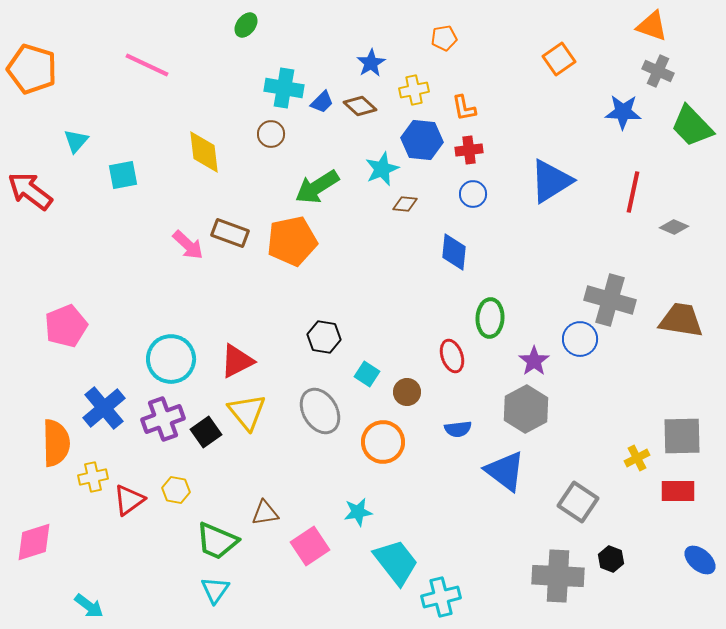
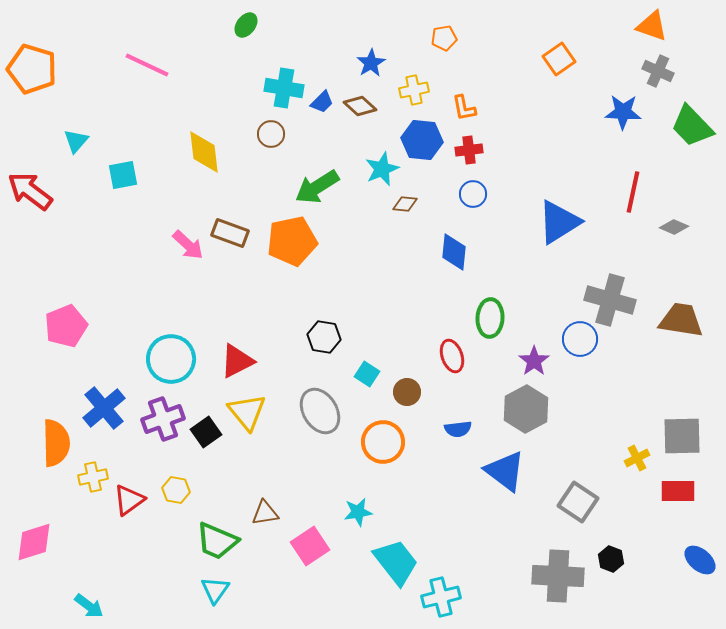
blue triangle at (551, 181): moved 8 px right, 41 px down
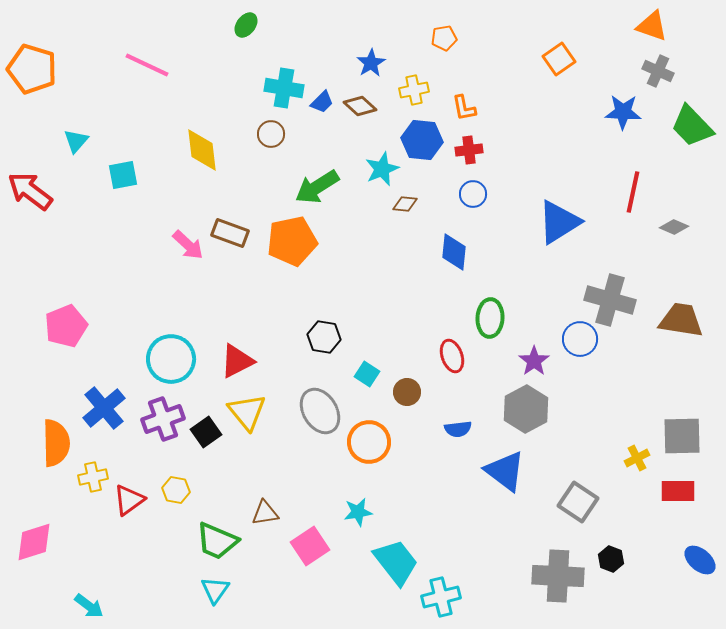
yellow diamond at (204, 152): moved 2 px left, 2 px up
orange circle at (383, 442): moved 14 px left
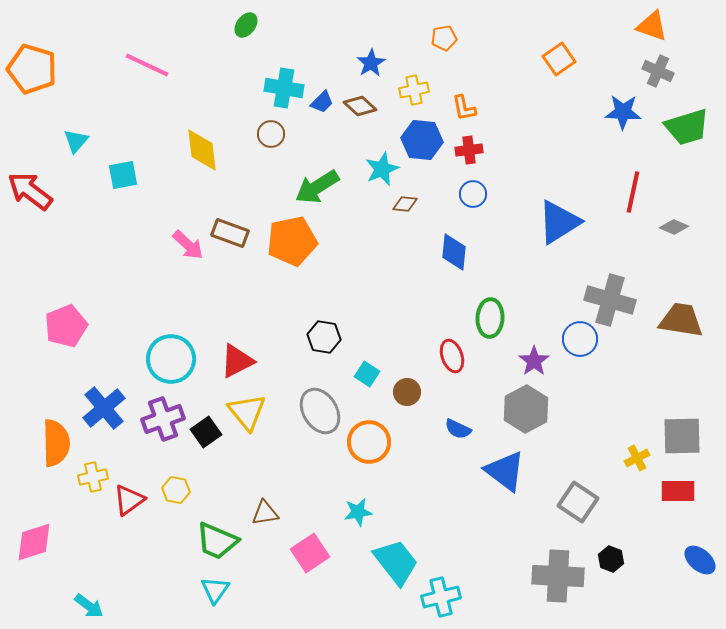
green trapezoid at (692, 126): moved 5 px left, 1 px down; rotated 63 degrees counterclockwise
blue semicircle at (458, 429): rotated 32 degrees clockwise
pink square at (310, 546): moved 7 px down
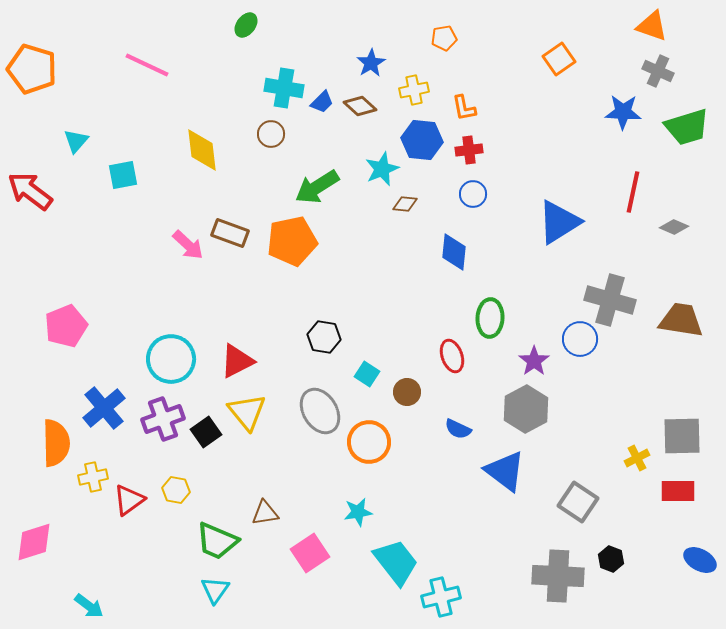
blue ellipse at (700, 560): rotated 12 degrees counterclockwise
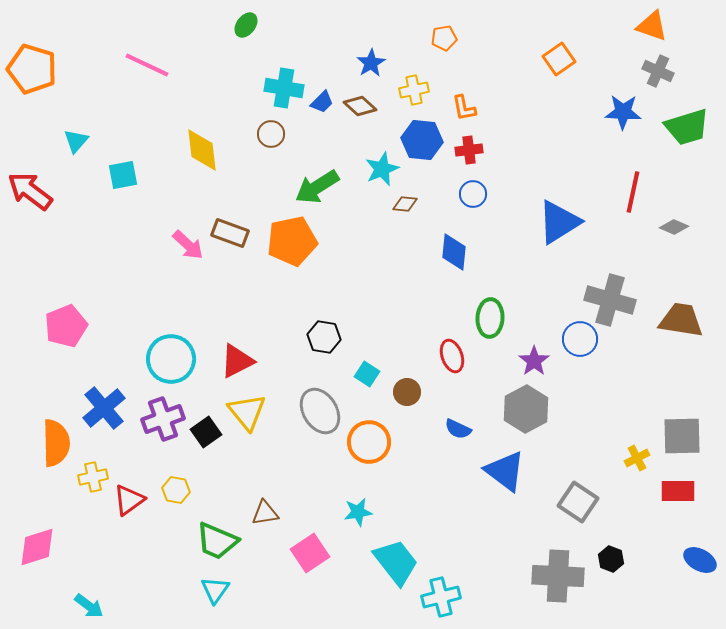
pink diamond at (34, 542): moved 3 px right, 5 px down
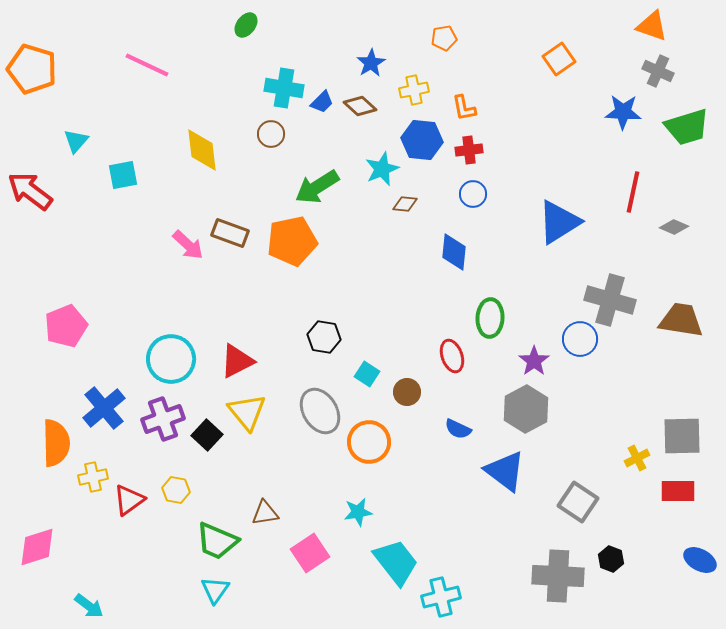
black square at (206, 432): moved 1 px right, 3 px down; rotated 12 degrees counterclockwise
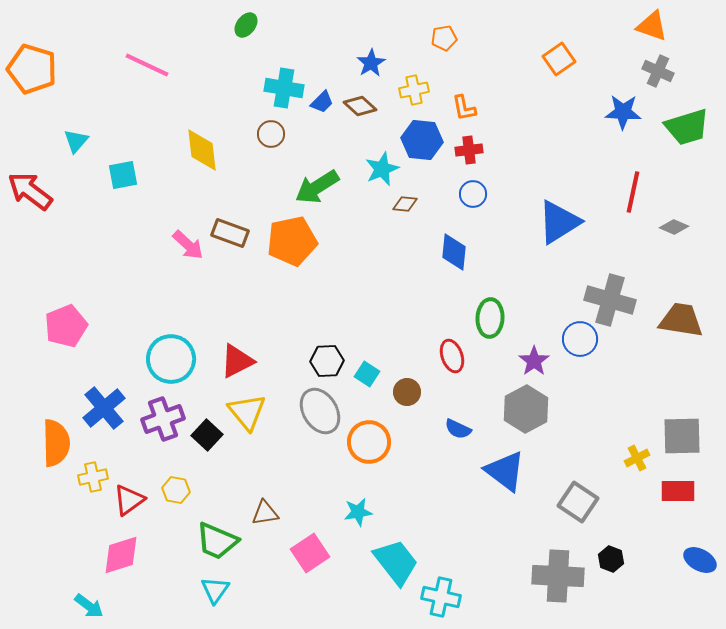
black hexagon at (324, 337): moved 3 px right, 24 px down; rotated 12 degrees counterclockwise
pink diamond at (37, 547): moved 84 px right, 8 px down
cyan cross at (441, 597): rotated 27 degrees clockwise
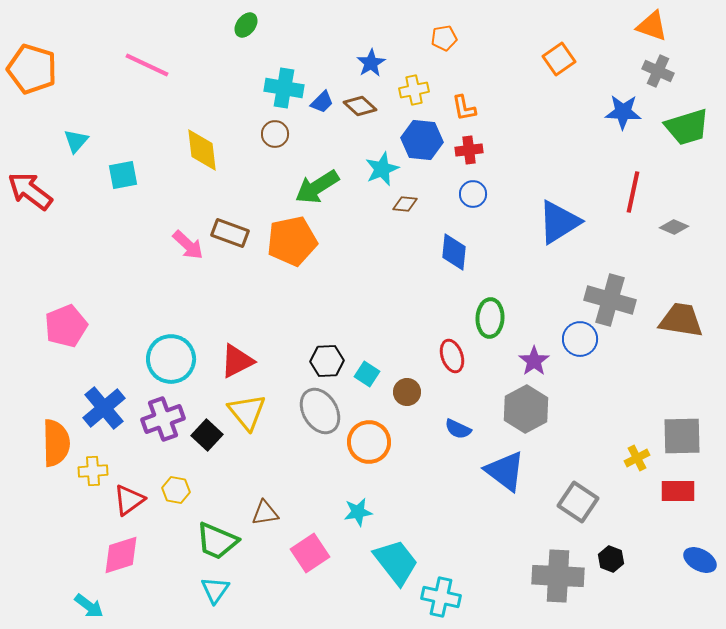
brown circle at (271, 134): moved 4 px right
yellow cross at (93, 477): moved 6 px up; rotated 8 degrees clockwise
